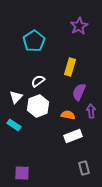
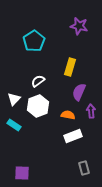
purple star: rotated 30 degrees counterclockwise
white triangle: moved 2 px left, 2 px down
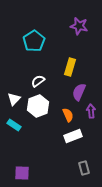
orange semicircle: rotated 56 degrees clockwise
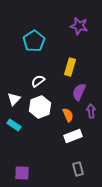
white hexagon: moved 2 px right, 1 px down
gray rectangle: moved 6 px left, 1 px down
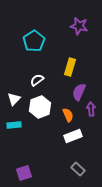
white semicircle: moved 1 px left, 1 px up
purple arrow: moved 2 px up
cyan rectangle: rotated 40 degrees counterclockwise
gray rectangle: rotated 32 degrees counterclockwise
purple square: moved 2 px right; rotated 21 degrees counterclockwise
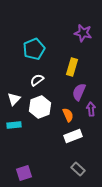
purple star: moved 4 px right, 7 px down
cyan pentagon: moved 8 px down; rotated 10 degrees clockwise
yellow rectangle: moved 2 px right
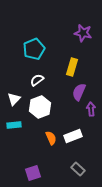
orange semicircle: moved 17 px left, 23 px down
purple square: moved 9 px right
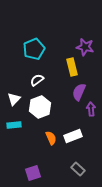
purple star: moved 2 px right, 14 px down
yellow rectangle: rotated 30 degrees counterclockwise
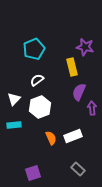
purple arrow: moved 1 px right, 1 px up
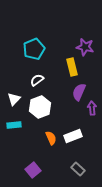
purple square: moved 3 px up; rotated 21 degrees counterclockwise
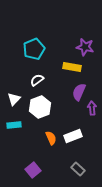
yellow rectangle: rotated 66 degrees counterclockwise
